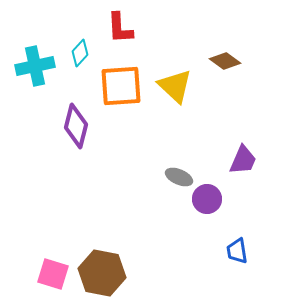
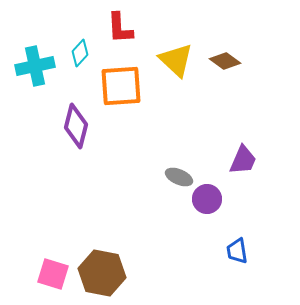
yellow triangle: moved 1 px right, 26 px up
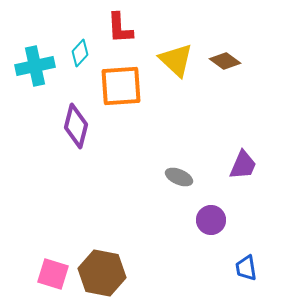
purple trapezoid: moved 5 px down
purple circle: moved 4 px right, 21 px down
blue trapezoid: moved 9 px right, 17 px down
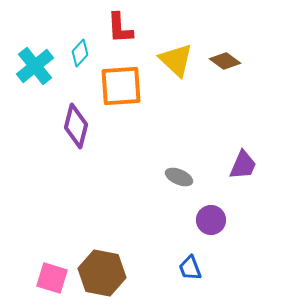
cyan cross: rotated 27 degrees counterclockwise
blue trapezoid: moved 56 px left; rotated 12 degrees counterclockwise
pink square: moved 1 px left, 4 px down
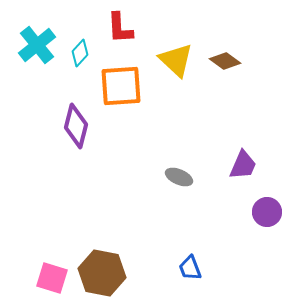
cyan cross: moved 2 px right, 21 px up
purple circle: moved 56 px right, 8 px up
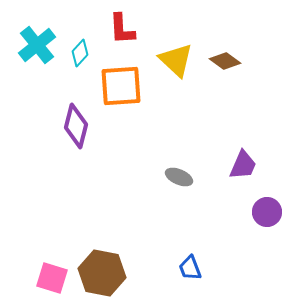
red L-shape: moved 2 px right, 1 px down
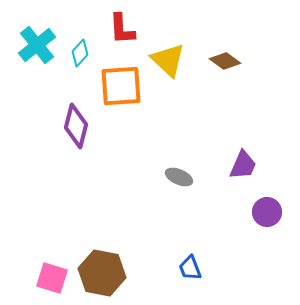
yellow triangle: moved 8 px left
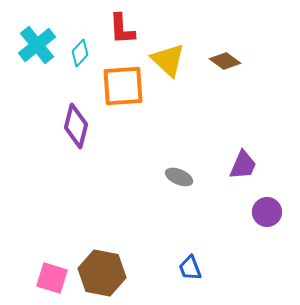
orange square: moved 2 px right
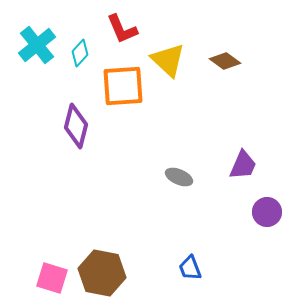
red L-shape: rotated 20 degrees counterclockwise
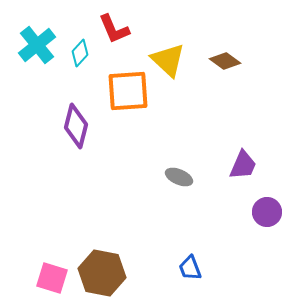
red L-shape: moved 8 px left
orange square: moved 5 px right, 5 px down
